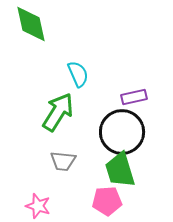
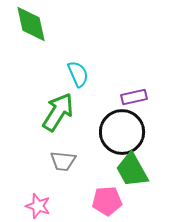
green trapezoid: moved 12 px right; rotated 12 degrees counterclockwise
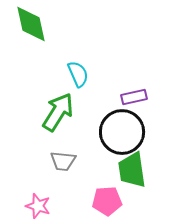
green trapezoid: rotated 21 degrees clockwise
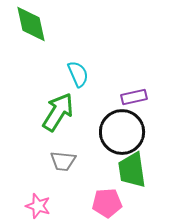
pink pentagon: moved 2 px down
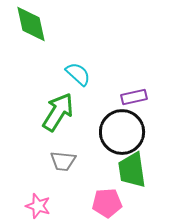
cyan semicircle: rotated 24 degrees counterclockwise
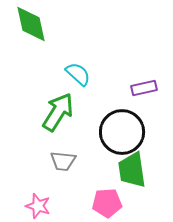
purple rectangle: moved 10 px right, 9 px up
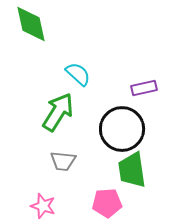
black circle: moved 3 px up
pink star: moved 5 px right
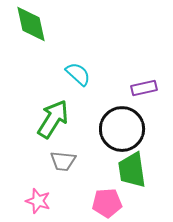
green arrow: moved 5 px left, 7 px down
pink star: moved 5 px left, 5 px up
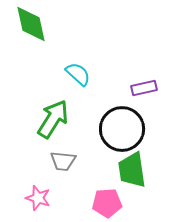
pink star: moved 3 px up
